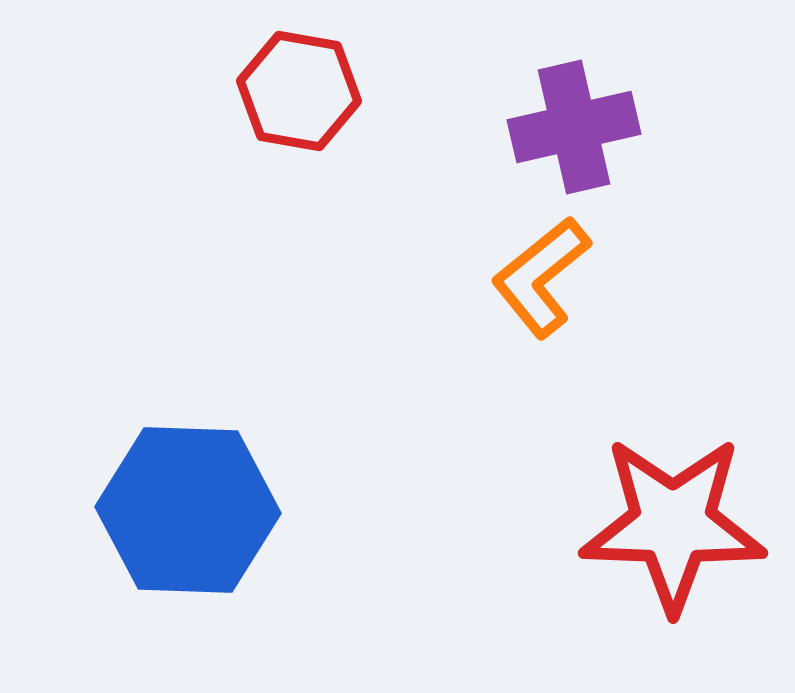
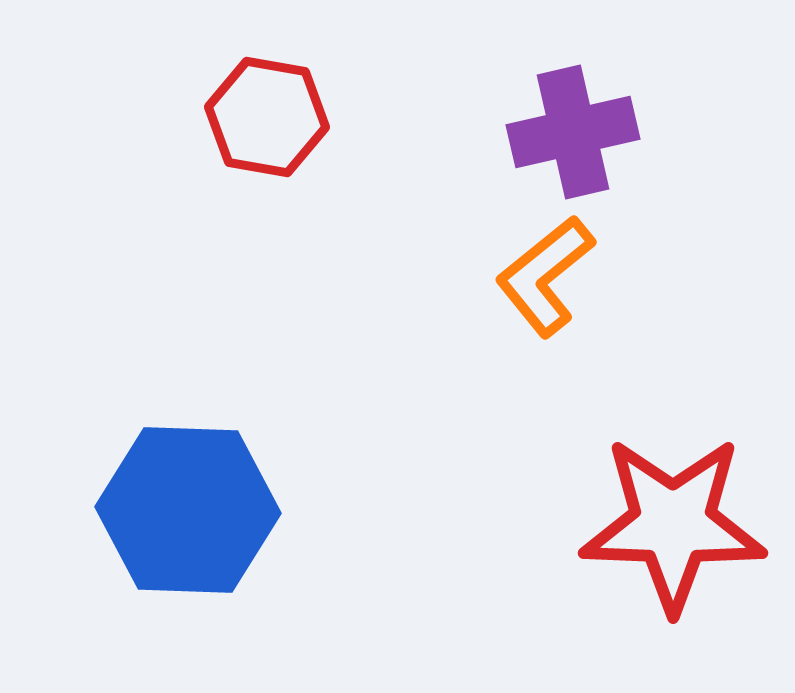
red hexagon: moved 32 px left, 26 px down
purple cross: moved 1 px left, 5 px down
orange L-shape: moved 4 px right, 1 px up
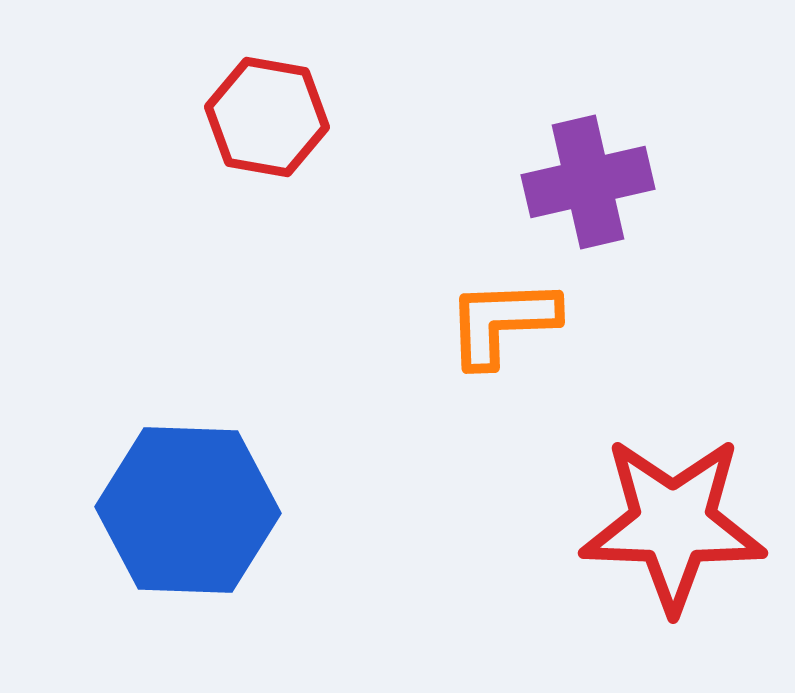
purple cross: moved 15 px right, 50 px down
orange L-shape: moved 43 px left, 46 px down; rotated 37 degrees clockwise
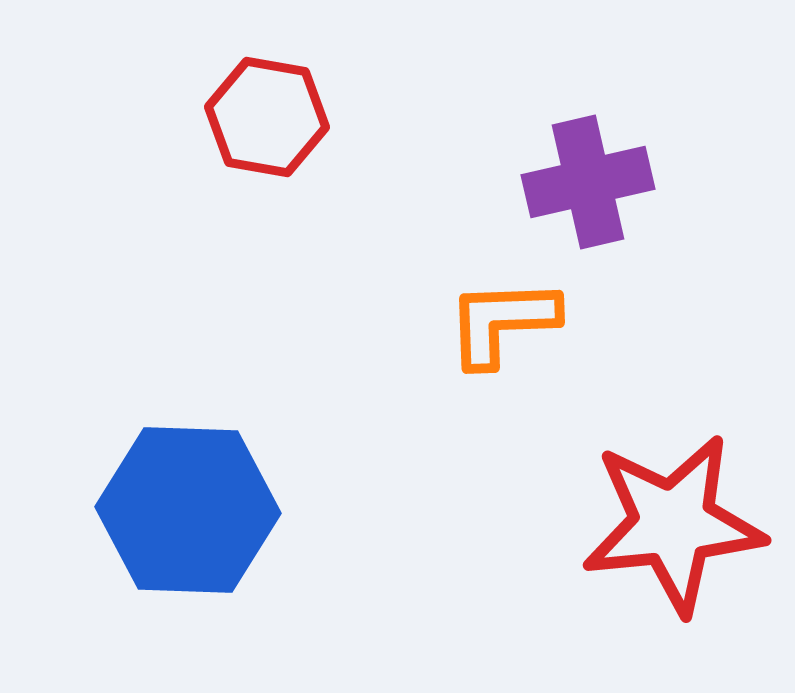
red star: rotated 8 degrees counterclockwise
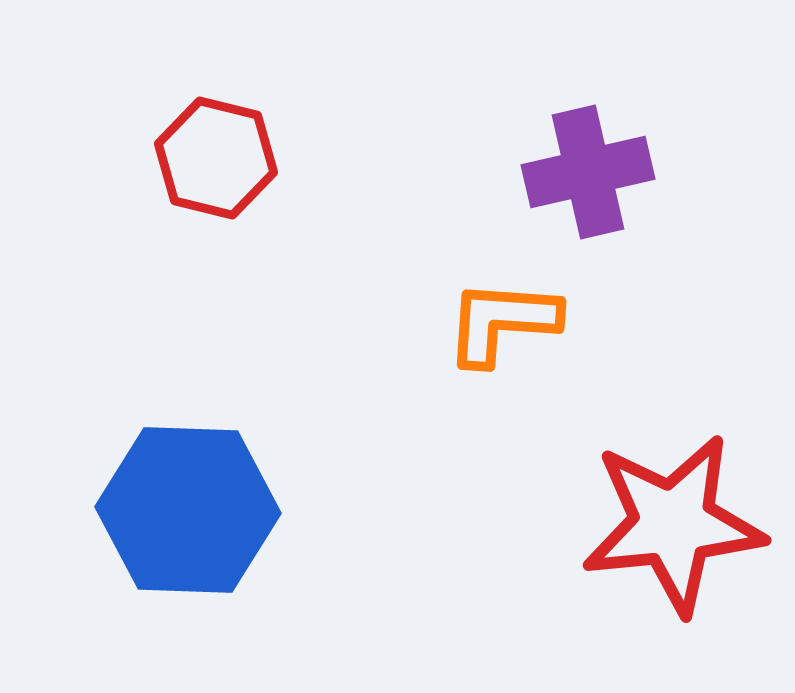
red hexagon: moved 51 px left, 41 px down; rotated 4 degrees clockwise
purple cross: moved 10 px up
orange L-shape: rotated 6 degrees clockwise
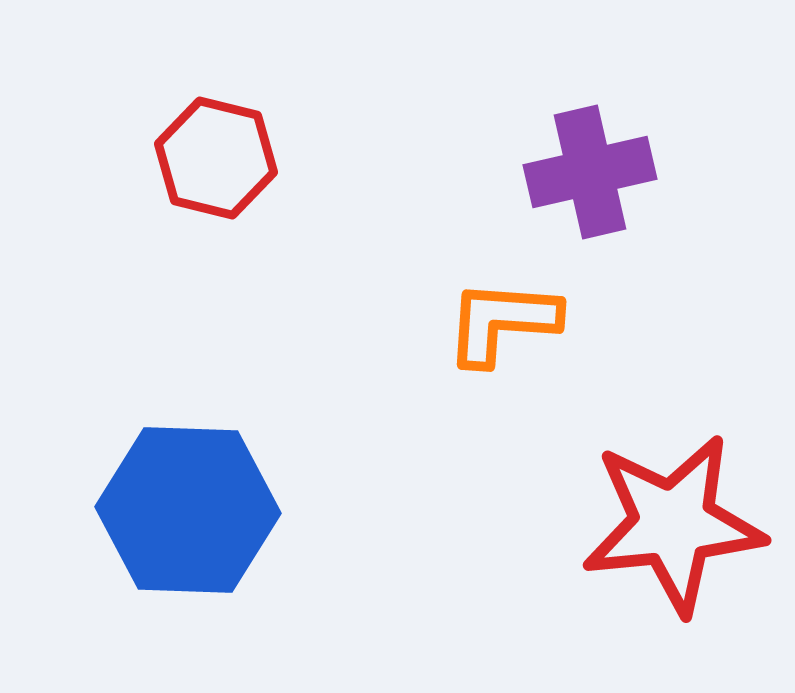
purple cross: moved 2 px right
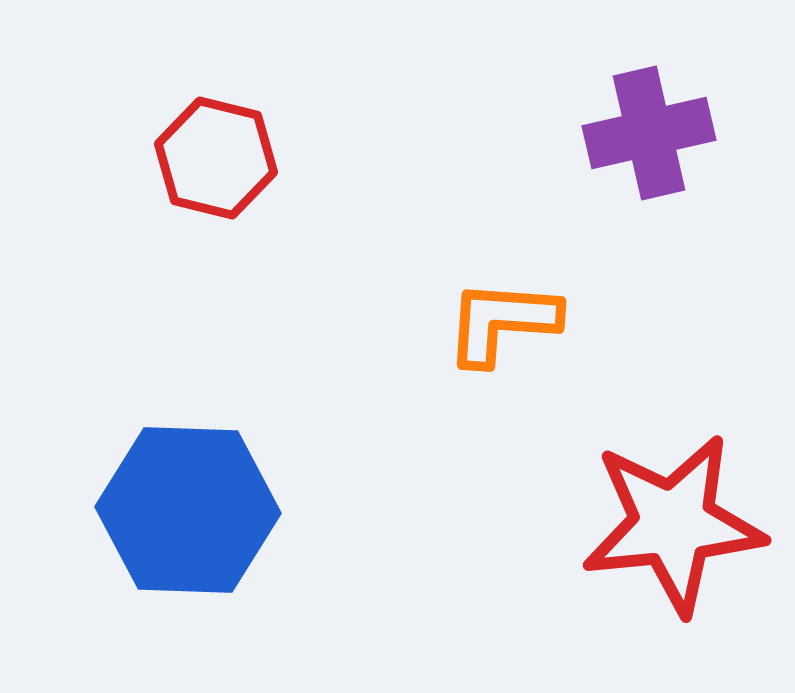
purple cross: moved 59 px right, 39 px up
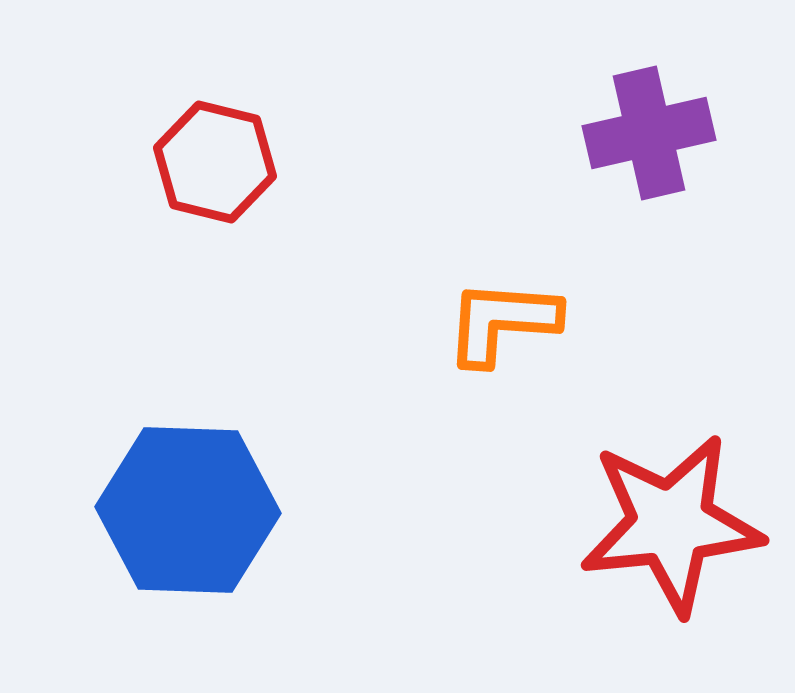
red hexagon: moved 1 px left, 4 px down
red star: moved 2 px left
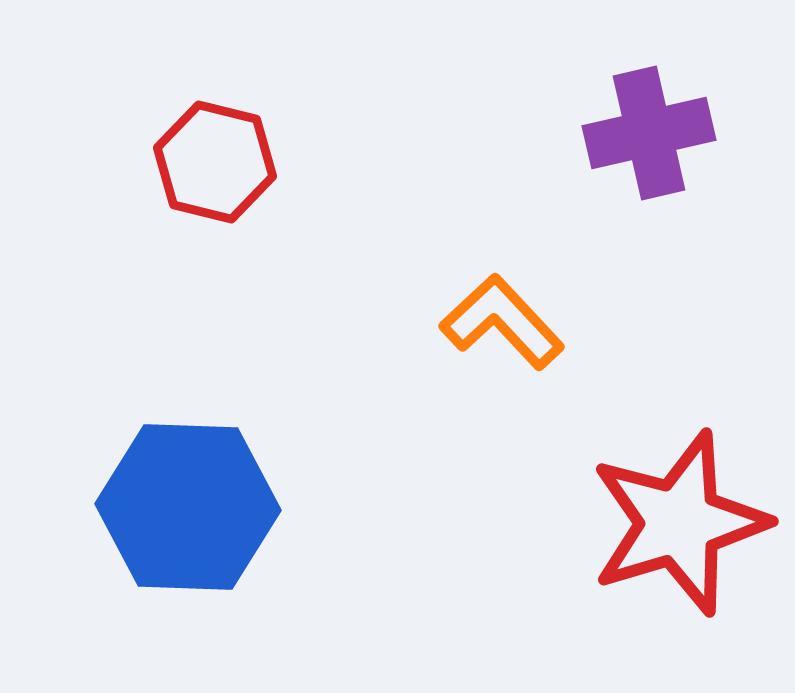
orange L-shape: rotated 43 degrees clockwise
blue hexagon: moved 3 px up
red star: moved 8 px right, 1 px up; rotated 11 degrees counterclockwise
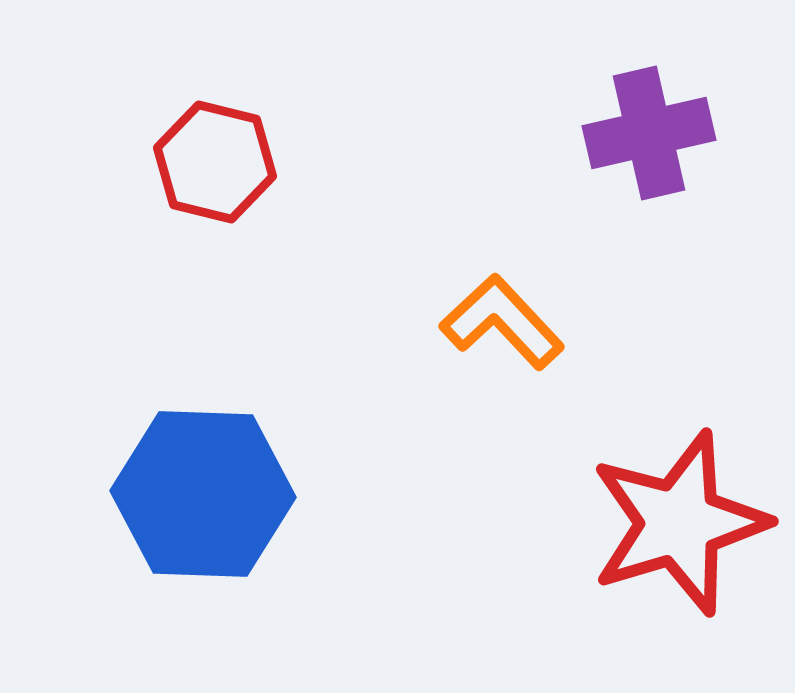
blue hexagon: moved 15 px right, 13 px up
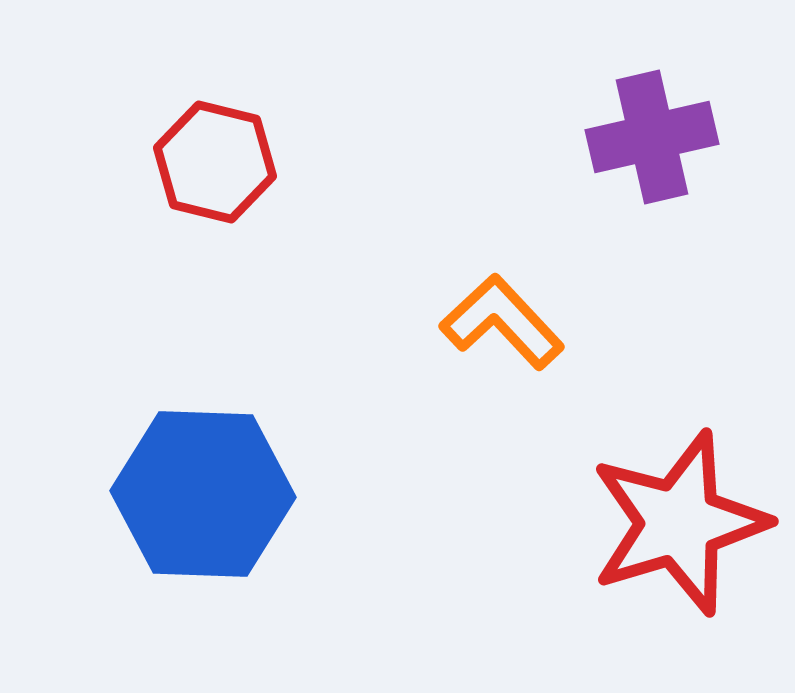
purple cross: moved 3 px right, 4 px down
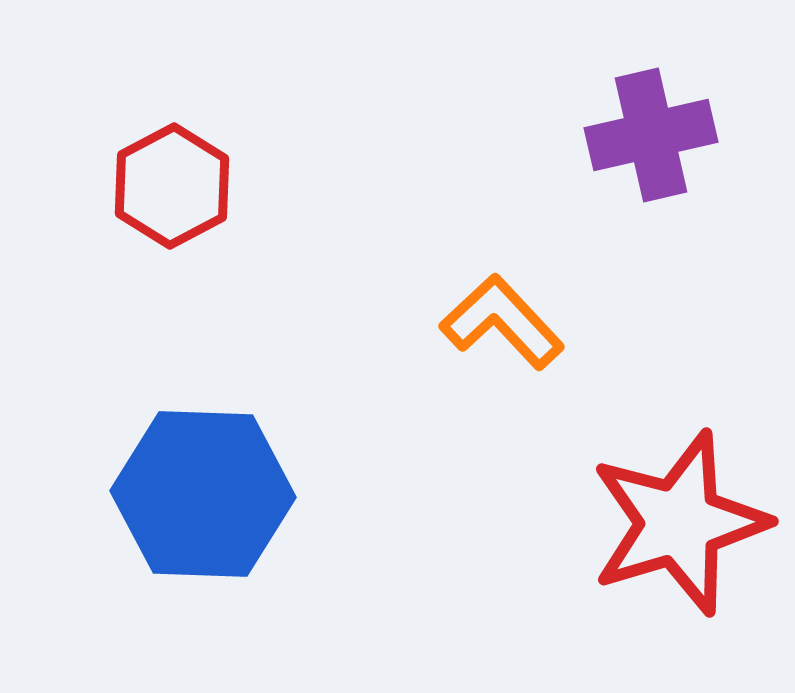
purple cross: moved 1 px left, 2 px up
red hexagon: moved 43 px left, 24 px down; rotated 18 degrees clockwise
